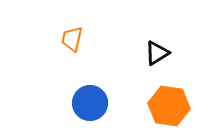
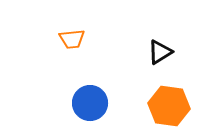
orange trapezoid: rotated 108 degrees counterclockwise
black triangle: moved 3 px right, 1 px up
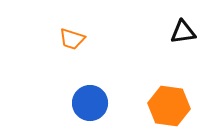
orange trapezoid: rotated 24 degrees clockwise
black triangle: moved 23 px right, 20 px up; rotated 24 degrees clockwise
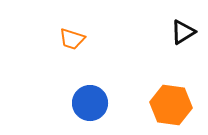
black triangle: rotated 24 degrees counterclockwise
orange hexagon: moved 2 px right, 1 px up
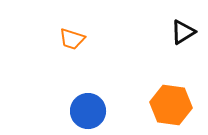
blue circle: moved 2 px left, 8 px down
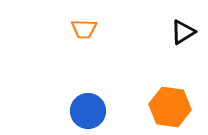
orange trapezoid: moved 12 px right, 10 px up; rotated 16 degrees counterclockwise
orange hexagon: moved 1 px left, 2 px down
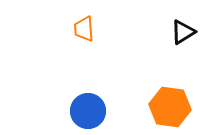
orange trapezoid: rotated 84 degrees clockwise
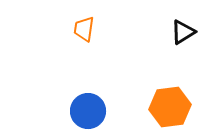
orange trapezoid: rotated 12 degrees clockwise
orange hexagon: rotated 15 degrees counterclockwise
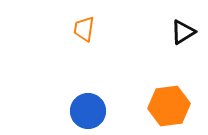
orange hexagon: moved 1 px left, 1 px up
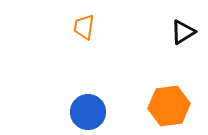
orange trapezoid: moved 2 px up
blue circle: moved 1 px down
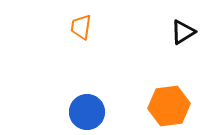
orange trapezoid: moved 3 px left
blue circle: moved 1 px left
